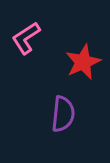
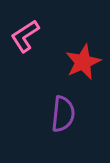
pink L-shape: moved 1 px left, 2 px up
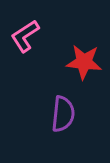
red star: moved 1 px right; rotated 30 degrees clockwise
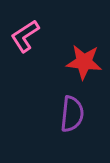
purple semicircle: moved 9 px right
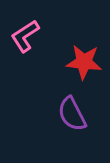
purple semicircle: rotated 147 degrees clockwise
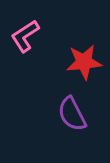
red star: rotated 12 degrees counterclockwise
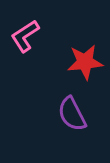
red star: moved 1 px right
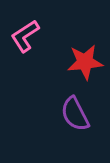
purple semicircle: moved 3 px right
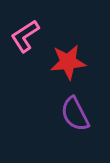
red star: moved 17 px left
